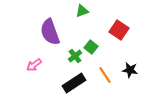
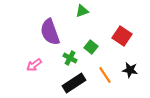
red square: moved 3 px right, 6 px down
green cross: moved 5 px left, 2 px down; rotated 24 degrees counterclockwise
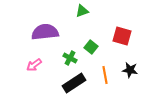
purple semicircle: moved 5 px left; rotated 104 degrees clockwise
red square: rotated 18 degrees counterclockwise
orange line: rotated 24 degrees clockwise
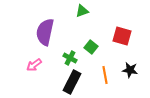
purple semicircle: rotated 72 degrees counterclockwise
black rectangle: moved 2 px left, 1 px up; rotated 30 degrees counterclockwise
